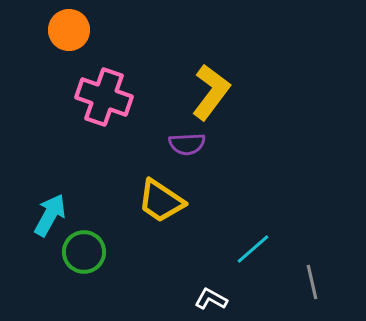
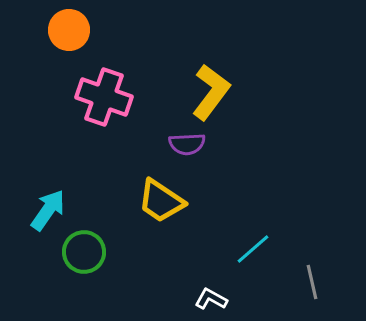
cyan arrow: moved 2 px left, 5 px up; rotated 6 degrees clockwise
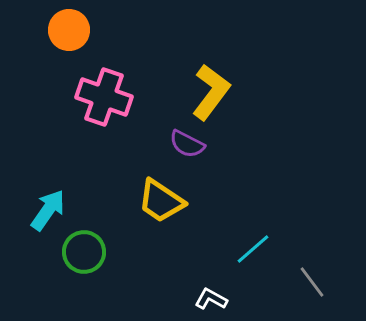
purple semicircle: rotated 30 degrees clockwise
gray line: rotated 24 degrees counterclockwise
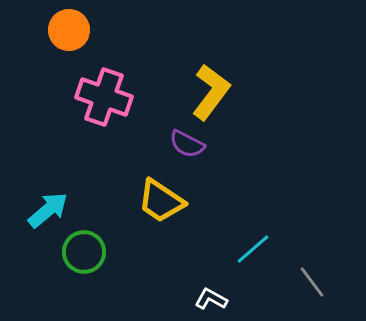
cyan arrow: rotated 15 degrees clockwise
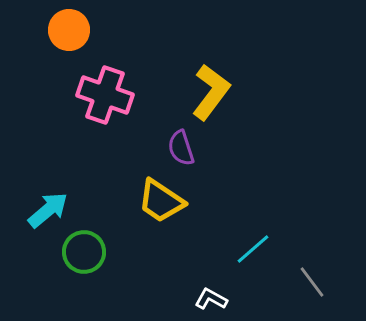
pink cross: moved 1 px right, 2 px up
purple semicircle: moved 6 px left, 4 px down; rotated 45 degrees clockwise
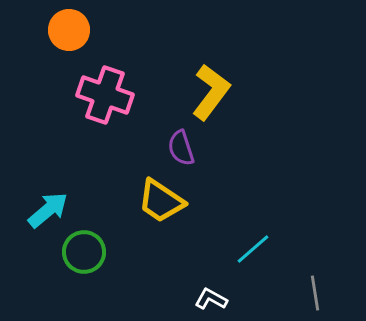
gray line: moved 3 px right, 11 px down; rotated 28 degrees clockwise
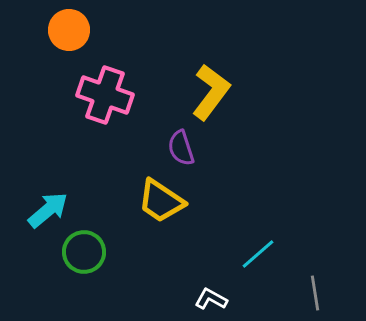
cyan line: moved 5 px right, 5 px down
